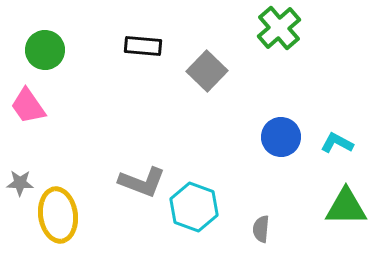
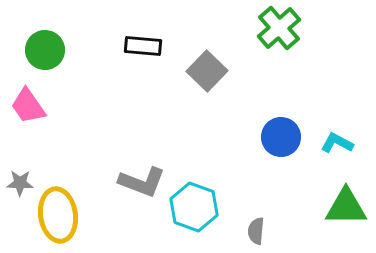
gray semicircle: moved 5 px left, 2 px down
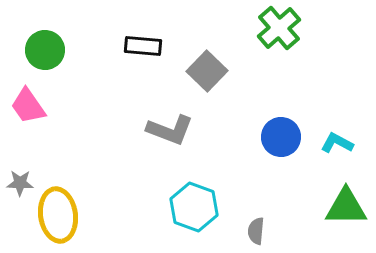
gray L-shape: moved 28 px right, 52 px up
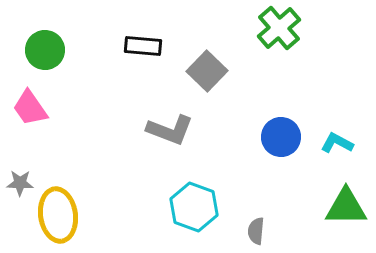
pink trapezoid: moved 2 px right, 2 px down
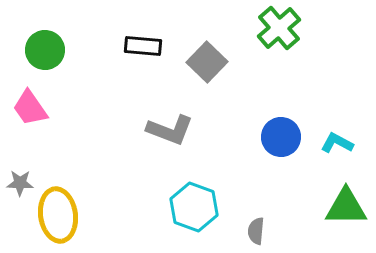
gray square: moved 9 px up
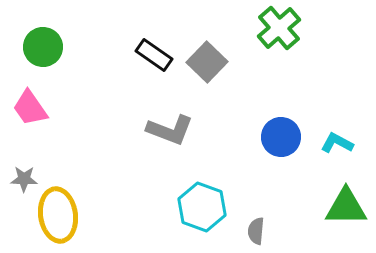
black rectangle: moved 11 px right, 9 px down; rotated 30 degrees clockwise
green circle: moved 2 px left, 3 px up
gray star: moved 4 px right, 4 px up
cyan hexagon: moved 8 px right
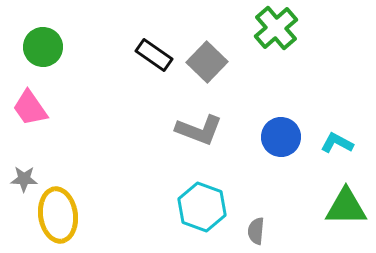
green cross: moved 3 px left
gray L-shape: moved 29 px right
